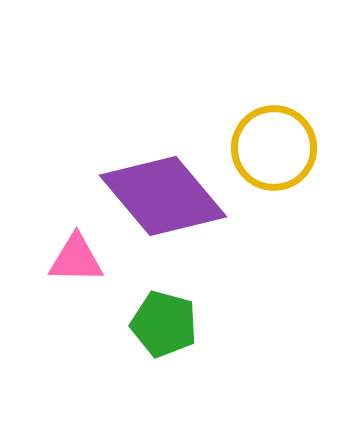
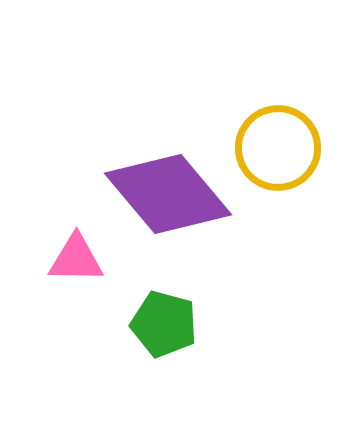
yellow circle: moved 4 px right
purple diamond: moved 5 px right, 2 px up
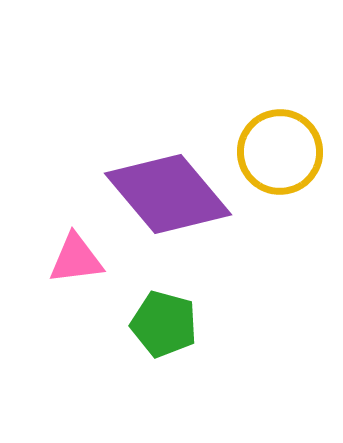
yellow circle: moved 2 px right, 4 px down
pink triangle: rotated 8 degrees counterclockwise
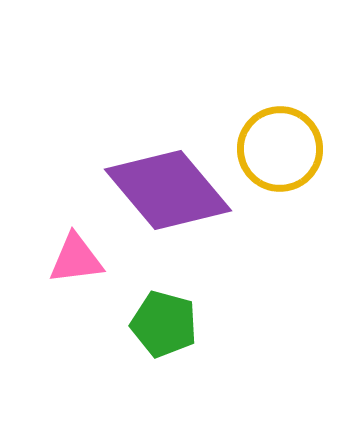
yellow circle: moved 3 px up
purple diamond: moved 4 px up
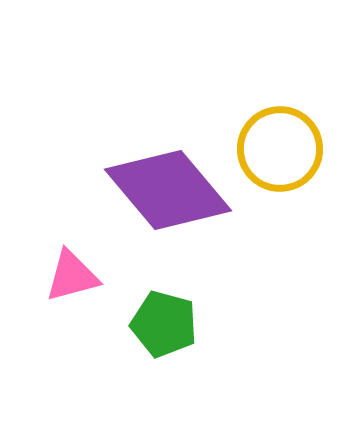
pink triangle: moved 4 px left, 17 px down; rotated 8 degrees counterclockwise
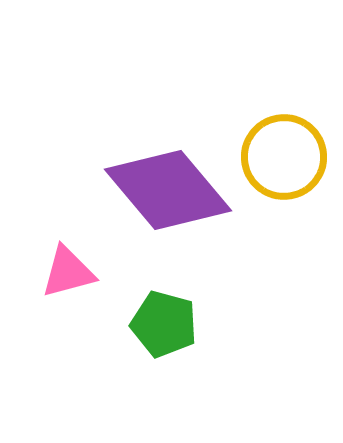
yellow circle: moved 4 px right, 8 px down
pink triangle: moved 4 px left, 4 px up
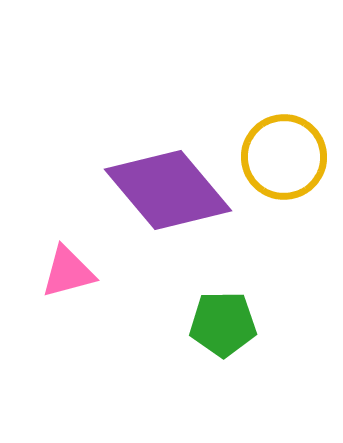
green pentagon: moved 59 px right; rotated 16 degrees counterclockwise
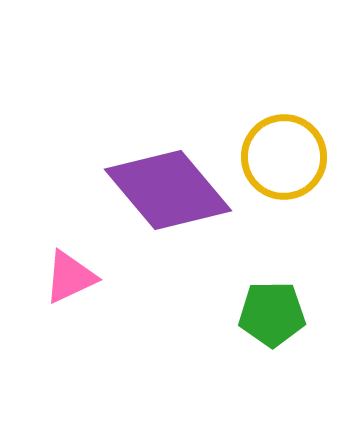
pink triangle: moved 2 px right, 5 px down; rotated 10 degrees counterclockwise
green pentagon: moved 49 px right, 10 px up
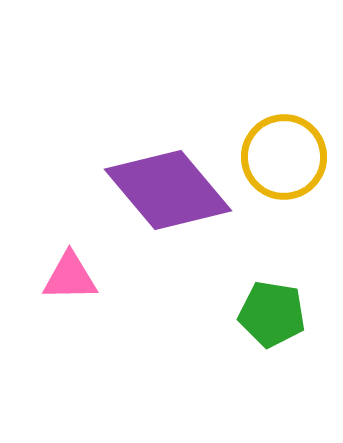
pink triangle: rotated 24 degrees clockwise
green pentagon: rotated 10 degrees clockwise
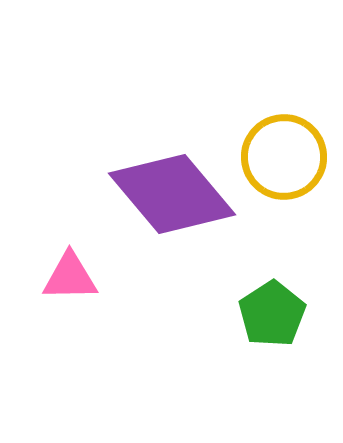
purple diamond: moved 4 px right, 4 px down
green pentagon: rotated 30 degrees clockwise
